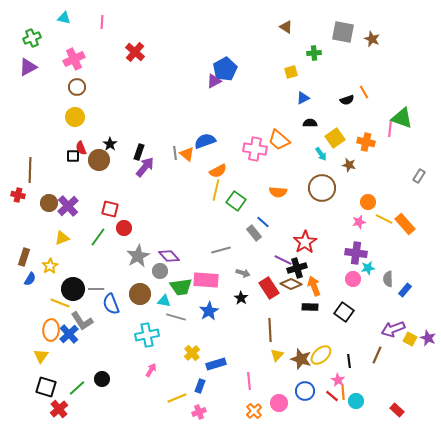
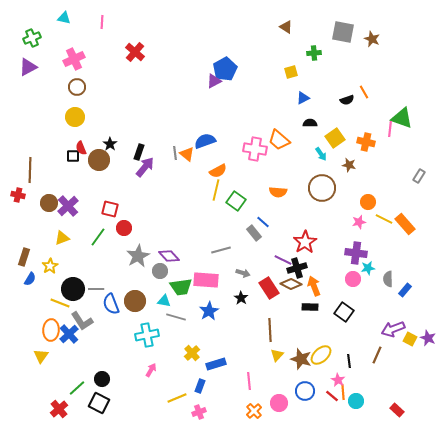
brown circle at (140, 294): moved 5 px left, 7 px down
black square at (46, 387): moved 53 px right, 16 px down; rotated 10 degrees clockwise
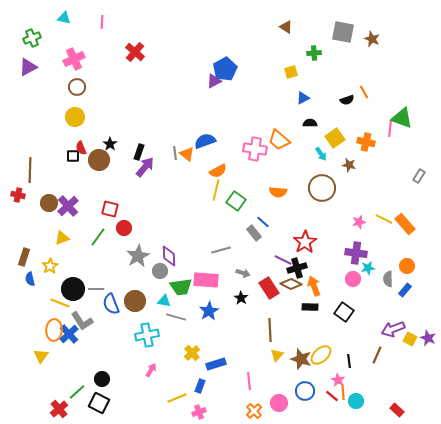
orange circle at (368, 202): moved 39 px right, 64 px down
purple diamond at (169, 256): rotated 40 degrees clockwise
blue semicircle at (30, 279): rotated 136 degrees clockwise
orange ellipse at (51, 330): moved 3 px right
green line at (77, 388): moved 4 px down
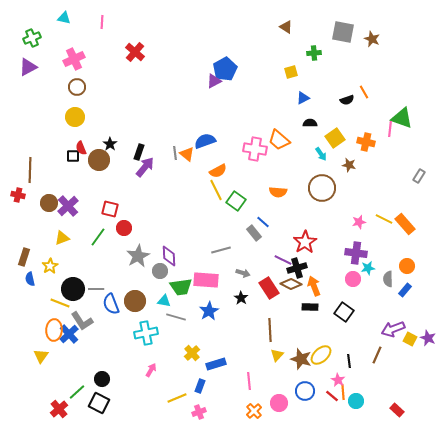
yellow line at (216, 190): rotated 40 degrees counterclockwise
cyan cross at (147, 335): moved 1 px left, 2 px up
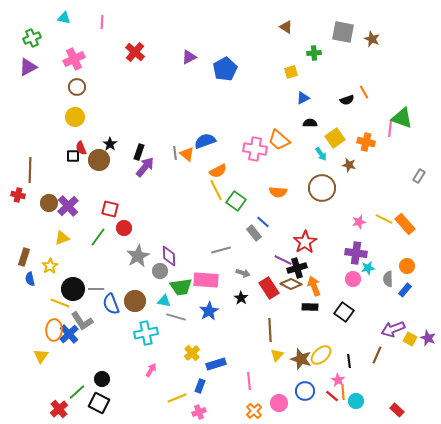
purple triangle at (214, 81): moved 25 px left, 24 px up
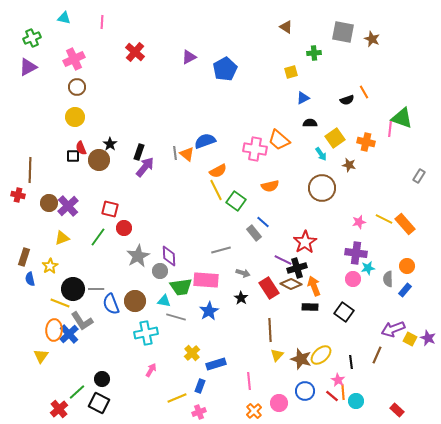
orange semicircle at (278, 192): moved 8 px left, 6 px up; rotated 18 degrees counterclockwise
black line at (349, 361): moved 2 px right, 1 px down
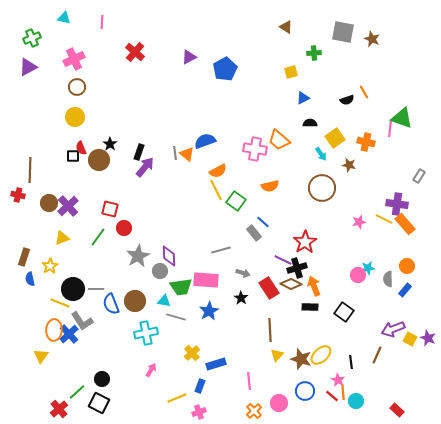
purple cross at (356, 253): moved 41 px right, 49 px up
pink circle at (353, 279): moved 5 px right, 4 px up
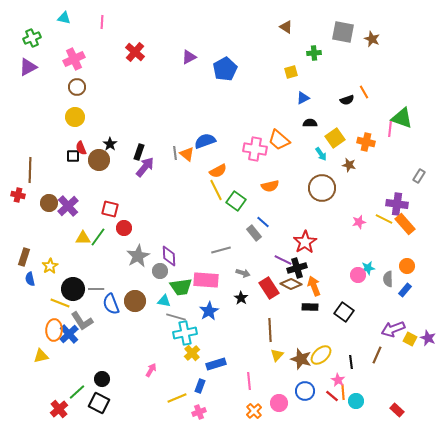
yellow triangle at (62, 238): moved 21 px right; rotated 21 degrees clockwise
cyan cross at (146, 333): moved 39 px right
yellow triangle at (41, 356): rotated 42 degrees clockwise
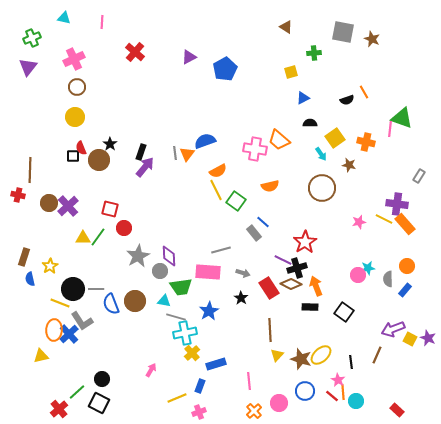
purple triangle at (28, 67): rotated 24 degrees counterclockwise
black rectangle at (139, 152): moved 2 px right
orange triangle at (187, 154): rotated 28 degrees clockwise
pink rectangle at (206, 280): moved 2 px right, 8 px up
orange arrow at (314, 286): moved 2 px right
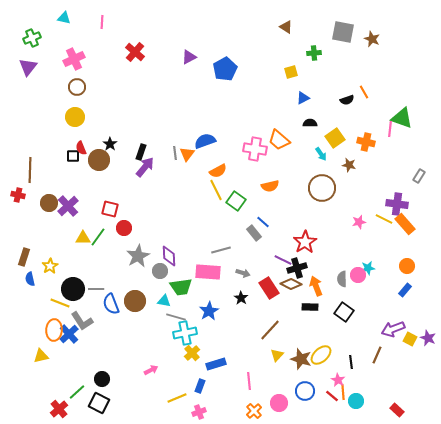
gray semicircle at (388, 279): moved 46 px left
brown line at (270, 330): rotated 45 degrees clockwise
pink arrow at (151, 370): rotated 32 degrees clockwise
